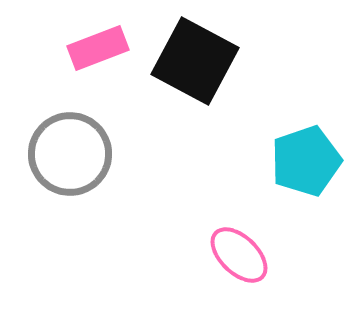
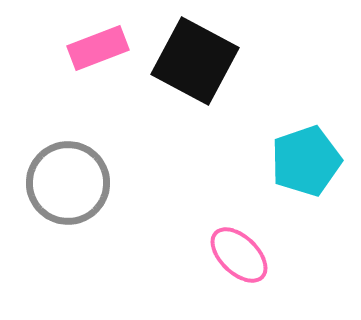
gray circle: moved 2 px left, 29 px down
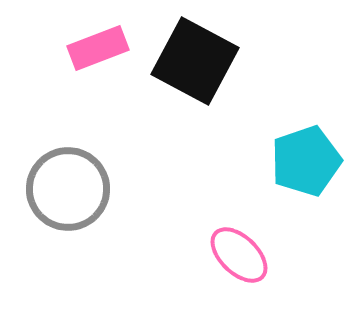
gray circle: moved 6 px down
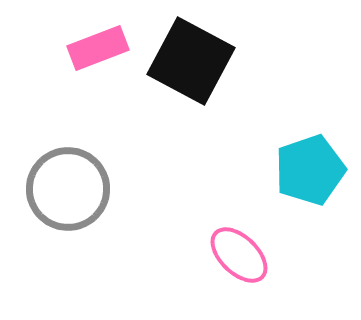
black square: moved 4 px left
cyan pentagon: moved 4 px right, 9 px down
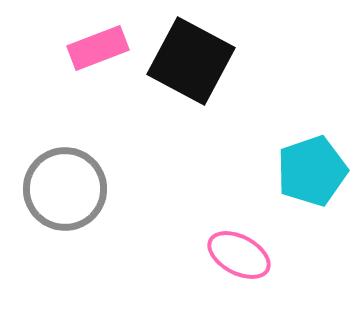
cyan pentagon: moved 2 px right, 1 px down
gray circle: moved 3 px left
pink ellipse: rotated 16 degrees counterclockwise
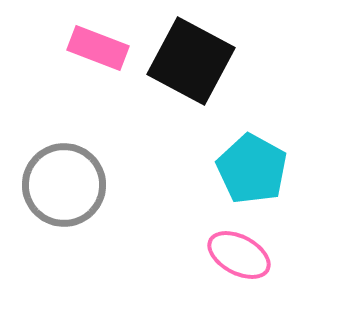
pink rectangle: rotated 42 degrees clockwise
cyan pentagon: moved 60 px left, 2 px up; rotated 24 degrees counterclockwise
gray circle: moved 1 px left, 4 px up
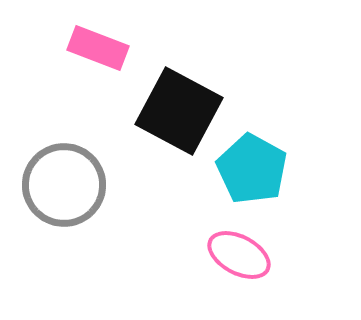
black square: moved 12 px left, 50 px down
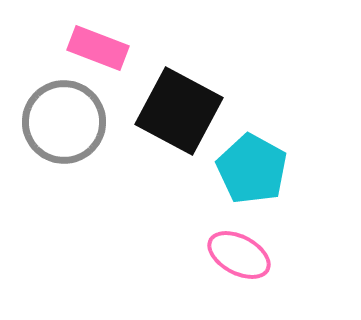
gray circle: moved 63 px up
